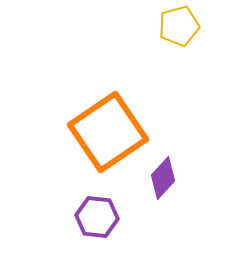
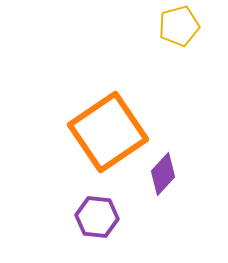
purple diamond: moved 4 px up
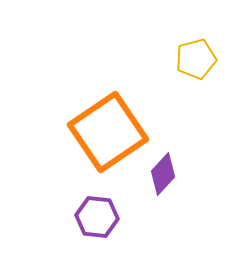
yellow pentagon: moved 17 px right, 33 px down
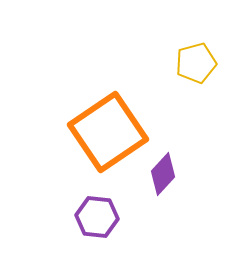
yellow pentagon: moved 4 px down
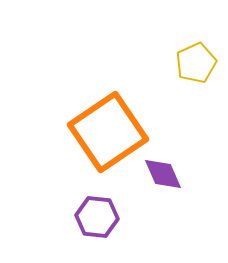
yellow pentagon: rotated 9 degrees counterclockwise
purple diamond: rotated 66 degrees counterclockwise
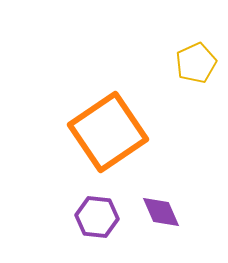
purple diamond: moved 2 px left, 38 px down
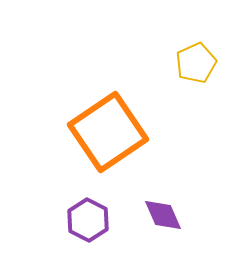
purple diamond: moved 2 px right, 3 px down
purple hexagon: moved 9 px left, 3 px down; rotated 21 degrees clockwise
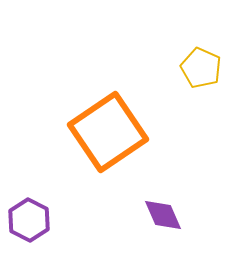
yellow pentagon: moved 5 px right, 5 px down; rotated 24 degrees counterclockwise
purple hexagon: moved 59 px left
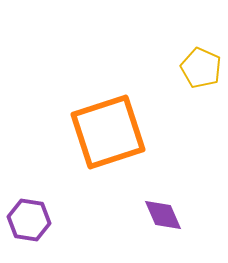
orange square: rotated 16 degrees clockwise
purple hexagon: rotated 18 degrees counterclockwise
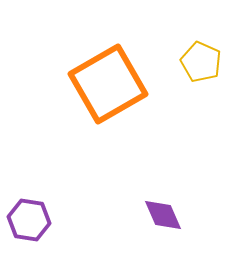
yellow pentagon: moved 6 px up
orange square: moved 48 px up; rotated 12 degrees counterclockwise
